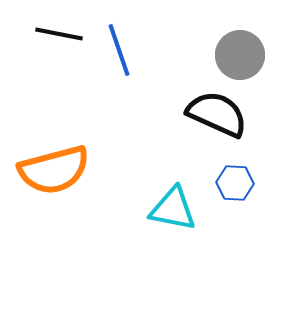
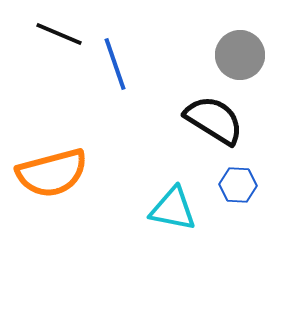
black line: rotated 12 degrees clockwise
blue line: moved 4 px left, 14 px down
black semicircle: moved 3 px left, 6 px down; rotated 8 degrees clockwise
orange semicircle: moved 2 px left, 3 px down
blue hexagon: moved 3 px right, 2 px down
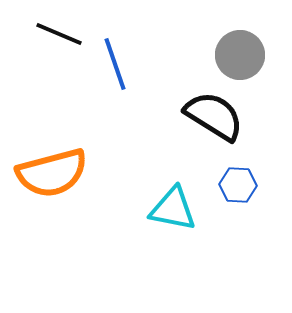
black semicircle: moved 4 px up
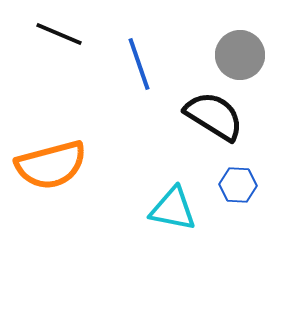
blue line: moved 24 px right
orange semicircle: moved 1 px left, 8 px up
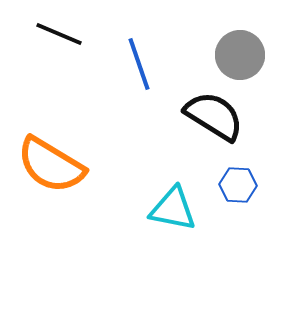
orange semicircle: rotated 46 degrees clockwise
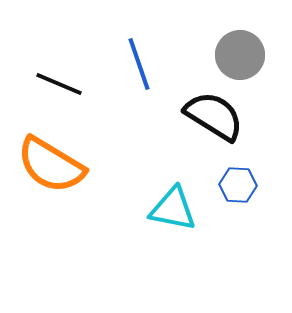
black line: moved 50 px down
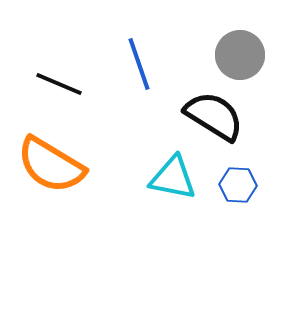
cyan triangle: moved 31 px up
